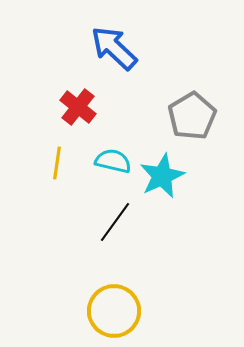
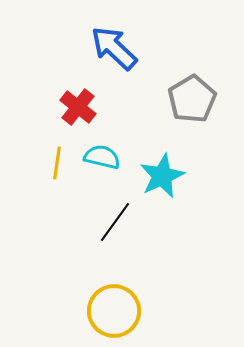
gray pentagon: moved 17 px up
cyan semicircle: moved 11 px left, 4 px up
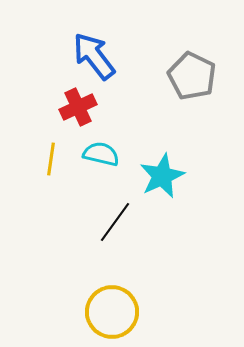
blue arrow: moved 20 px left, 8 px down; rotated 9 degrees clockwise
gray pentagon: moved 23 px up; rotated 15 degrees counterclockwise
red cross: rotated 27 degrees clockwise
cyan semicircle: moved 1 px left, 3 px up
yellow line: moved 6 px left, 4 px up
yellow circle: moved 2 px left, 1 px down
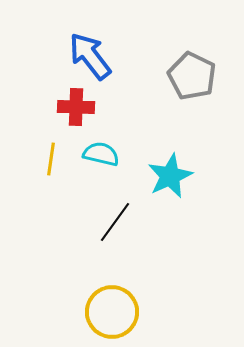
blue arrow: moved 4 px left
red cross: moved 2 px left; rotated 27 degrees clockwise
cyan star: moved 8 px right
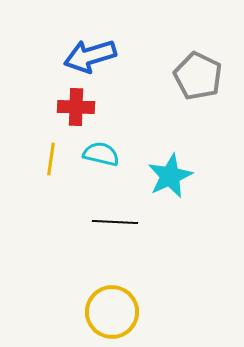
blue arrow: rotated 69 degrees counterclockwise
gray pentagon: moved 6 px right
black line: rotated 57 degrees clockwise
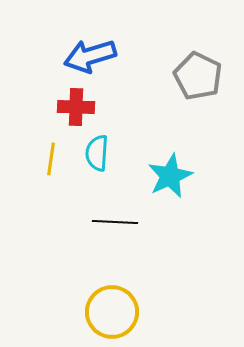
cyan semicircle: moved 4 px left, 1 px up; rotated 99 degrees counterclockwise
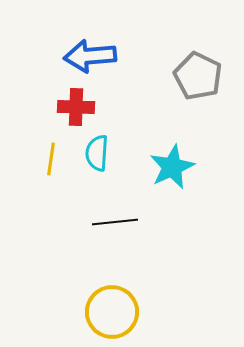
blue arrow: rotated 12 degrees clockwise
cyan star: moved 2 px right, 9 px up
black line: rotated 9 degrees counterclockwise
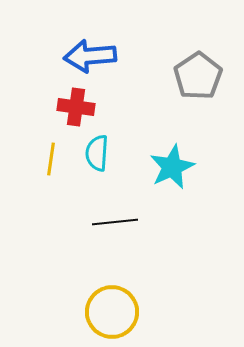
gray pentagon: rotated 12 degrees clockwise
red cross: rotated 6 degrees clockwise
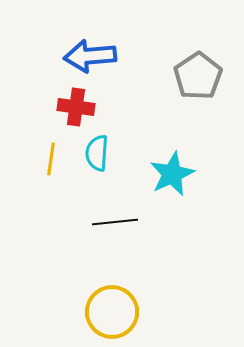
cyan star: moved 7 px down
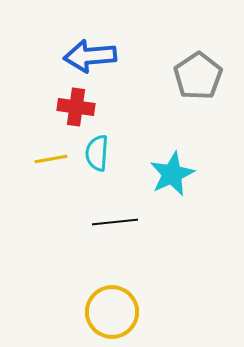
yellow line: rotated 72 degrees clockwise
